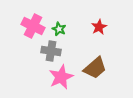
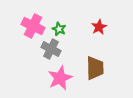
gray cross: moved 2 px up; rotated 18 degrees clockwise
brown trapezoid: rotated 50 degrees counterclockwise
pink star: moved 1 px left, 1 px down
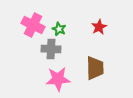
pink cross: moved 1 px up
gray cross: rotated 24 degrees counterclockwise
pink star: moved 2 px left, 1 px down; rotated 20 degrees clockwise
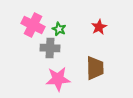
gray cross: moved 1 px left, 1 px up
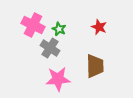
red star: rotated 21 degrees counterclockwise
gray cross: rotated 30 degrees clockwise
brown trapezoid: moved 2 px up
